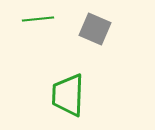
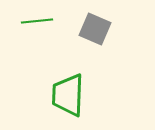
green line: moved 1 px left, 2 px down
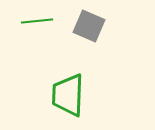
gray square: moved 6 px left, 3 px up
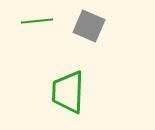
green trapezoid: moved 3 px up
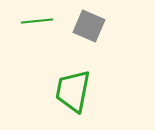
green trapezoid: moved 5 px right, 1 px up; rotated 9 degrees clockwise
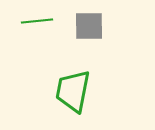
gray square: rotated 24 degrees counterclockwise
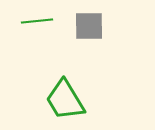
green trapezoid: moved 8 px left, 9 px down; rotated 42 degrees counterclockwise
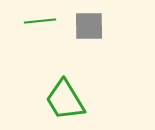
green line: moved 3 px right
